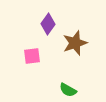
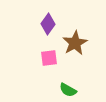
brown star: rotated 10 degrees counterclockwise
pink square: moved 17 px right, 2 px down
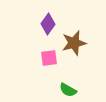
brown star: moved 1 px left; rotated 15 degrees clockwise
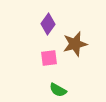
brown star: moved 1 px right, 1 px down
green semicircle: moved 10 px left
